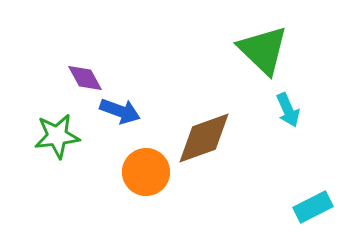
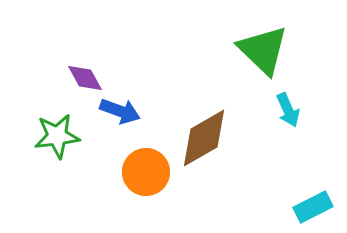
brown diamond: rotated 10 degrees counterclockwise
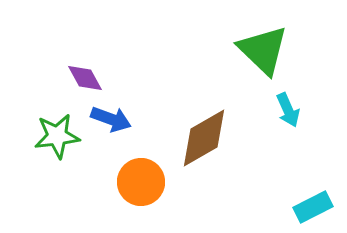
blue arrow: moved 9 px left, 8 px down
orange circle: moved 5 px left, 10 px down
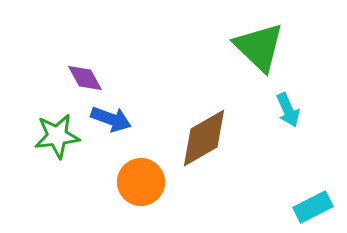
green triangle: moved 4 px left, 3 px up
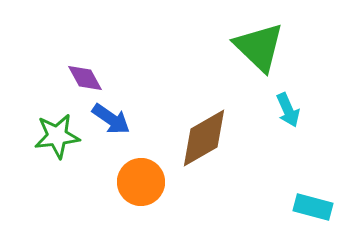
blue arrow: rotated 15 degrees clockwise
cyan rectangle: rotated 42 degrees clockwise
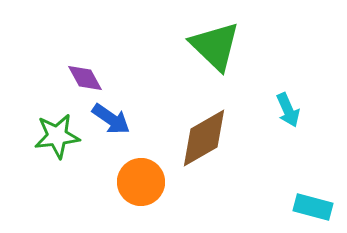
green triangle: moved 44 px left, 1 px up
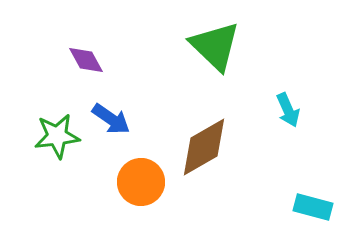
purple diamond: moved 1 px right, 18 px up
brown diamond: moved 9 px down
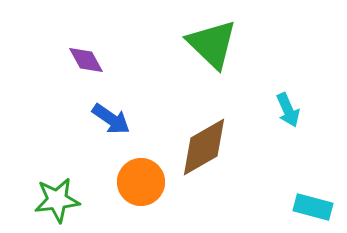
green triangle: moved 3 px left, 2 px up
green star: moved 64 px down
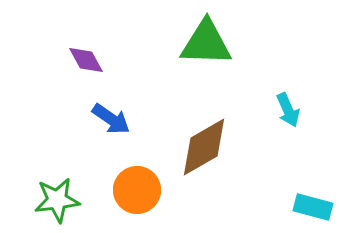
green triangle: moved 6 px left, 1 px up; rotated 42 degrees counterclockwise
orange circle: moved 4 px left, 8 px down
